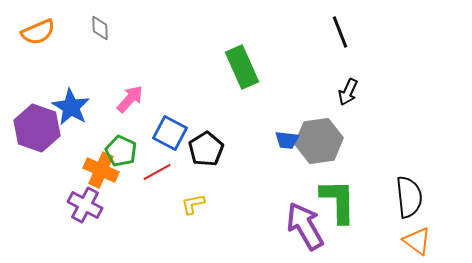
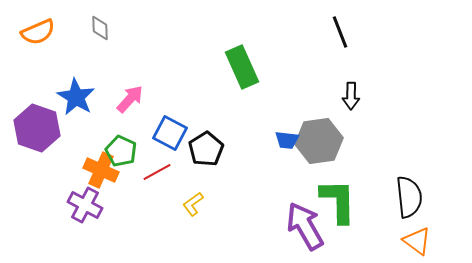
black arrow: moved 3 px right, 4 px down; rotated 24 degrees counterclockwise
blue star: moved 5 px right, 10 px up
yellow L-shape: rotated 25 degrees counterclockwise
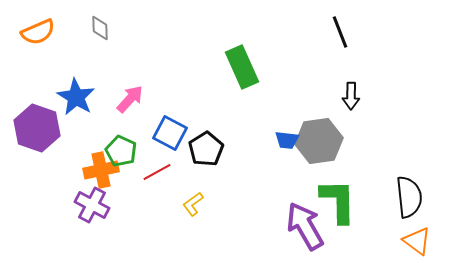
orange cross: rotated 36 degrees counterclockwise
purple cross: moved 7 px right
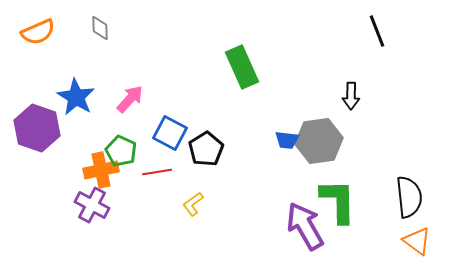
black line: moved 37 px right, 1 px up
red line: rotated 20 degrees clockwise
